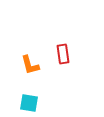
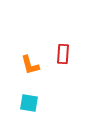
red rectangle: rotated 12 degrees clockwise
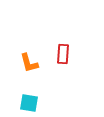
orange L-shape: moved 1 px left, 2 px up
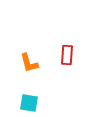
red rectangle: moved 4 px right, 1 px down
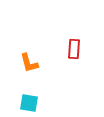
red rectangle: moved 7 px right, 6 px up
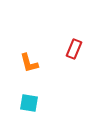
red rectangle: rotated 18 degrees clockwise
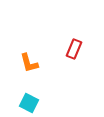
cyan square: rotated 18 degrees clockwise
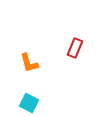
red rectangle: moved 1 px right, 1 px up
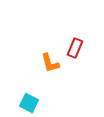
orange L-shape: moved 21 px right
